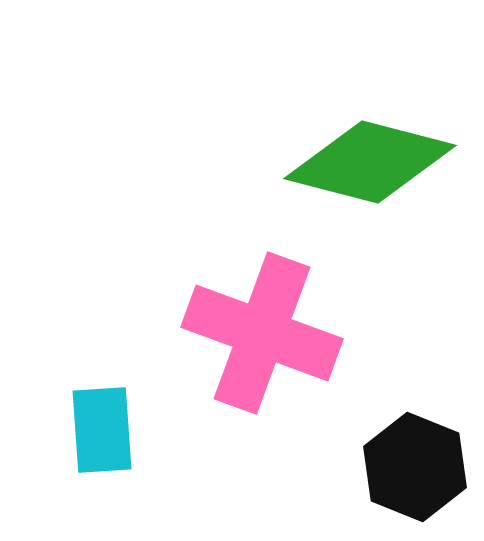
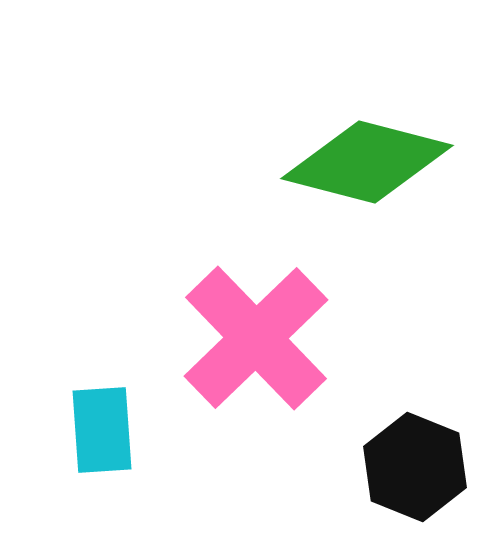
green diamond: moved 3 px left
pink cross: moved 6 px left, 5 px down; rotated 26 degrees clockwise
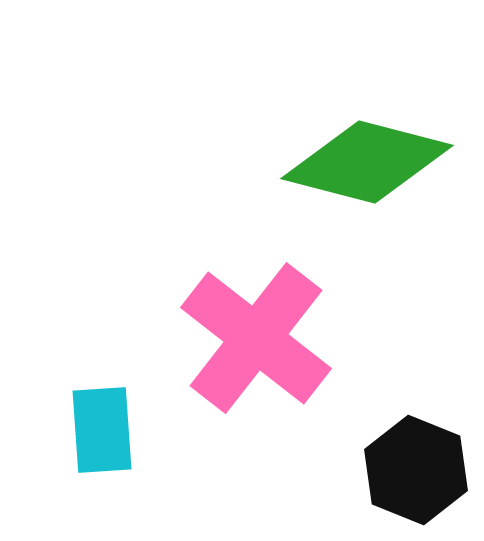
pink cross: rotated 8 degrees counterclockwise
black hexagon: moved 1 px right, 3 px down
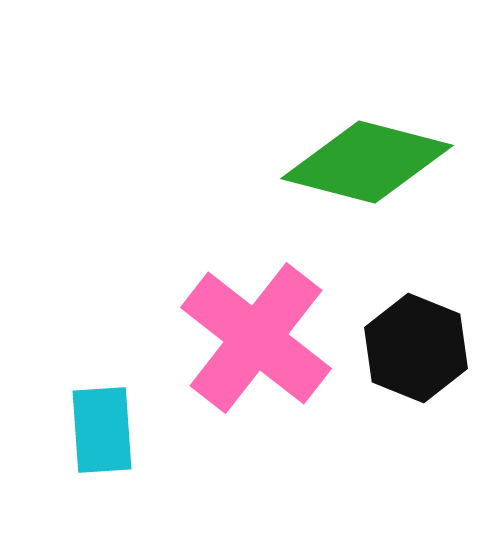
black hexagon: moved 122 px up
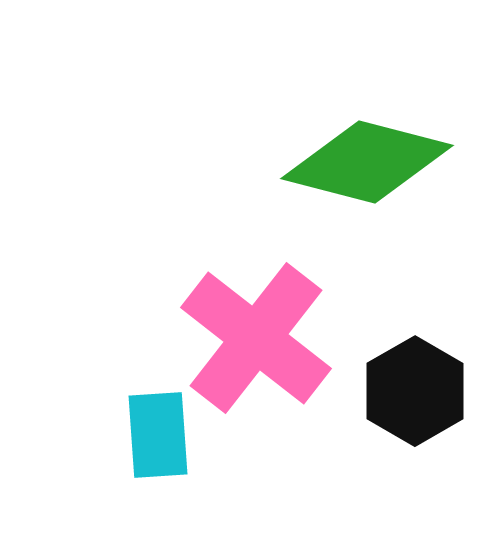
black hexagon: moved 1 px left, 43 px down; rotated 8 degrees clockwise
cyan rectangle: moved 56 px right, 5 px down
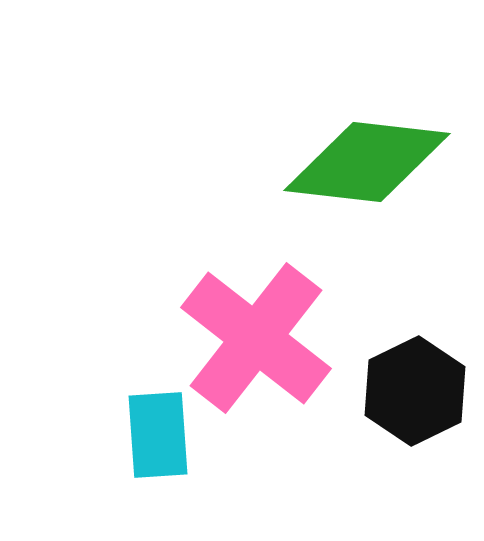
green diamond: rotated 8 degrees counterclockwise
black hexagon: rotated 4 degrees clockwise
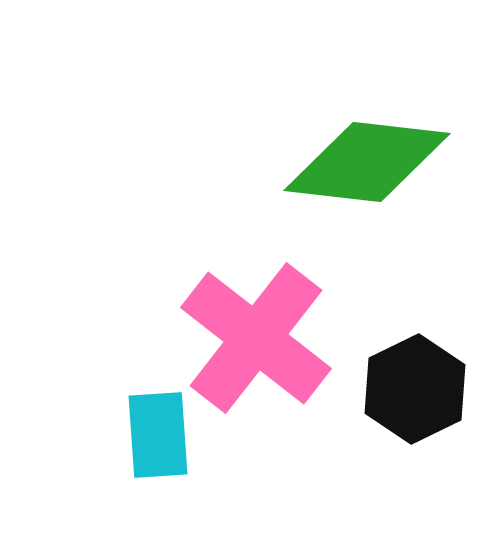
black hexagon: moved 2 px up
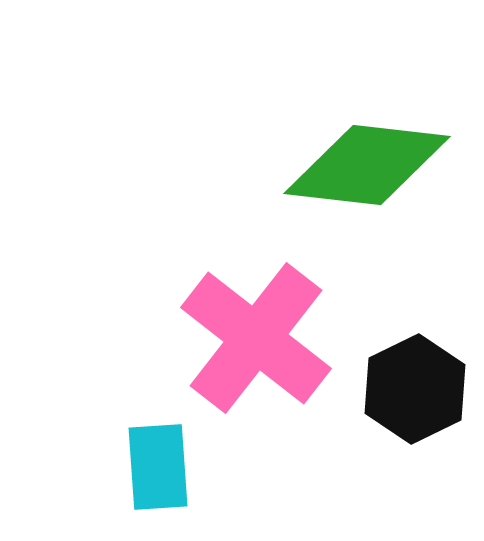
green diamond: moved 3 px down
cyan rectangle: moved 32 px down
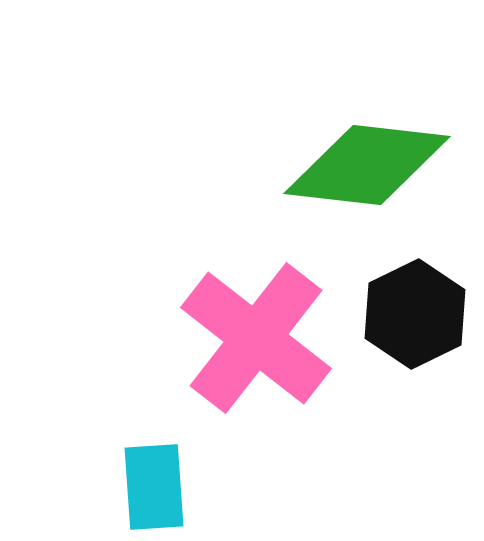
black hexagon: moved 75 px up
cyan rectangle: moved 4 px left, 20 px down
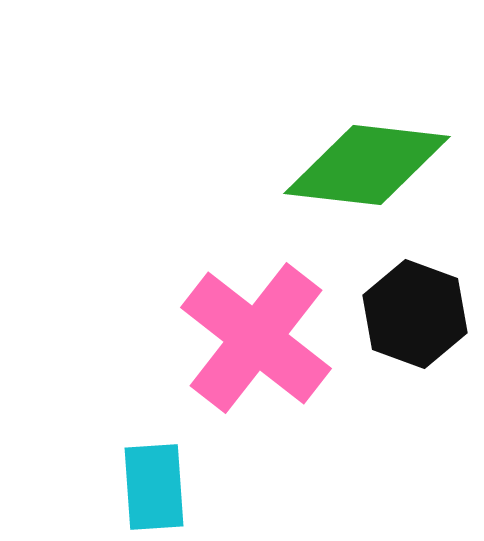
black hexagon: rotated 14 degrees counterclockwise
